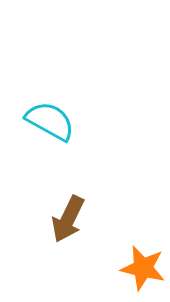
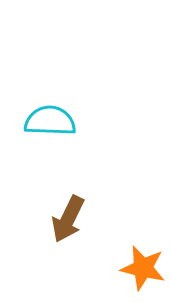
cyan semicircle: rotated 27 degrees counterclockwise
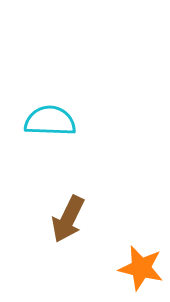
orange star: moved 2 px left
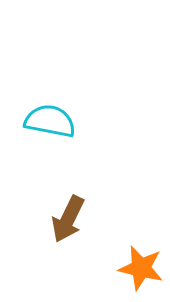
cyan semicircle: rotated 9 degrees clockwise
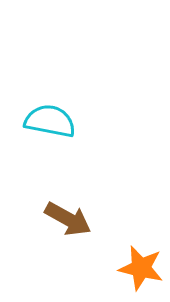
brown arrow: rotated 87 degrees counterclockwise
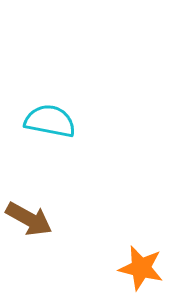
brown arrow: moved 39 px left
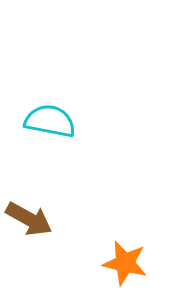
orange star: moved 16 px left, 5 px up
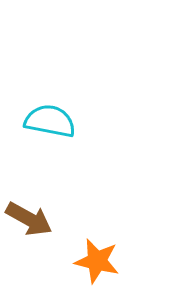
orange star: moved 28 px left, 2 px up
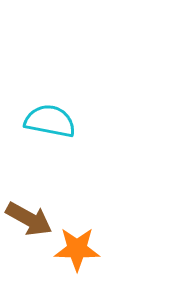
orange star: moved 20 px left, 12 px up; rotated 12 degrees counterclockwise
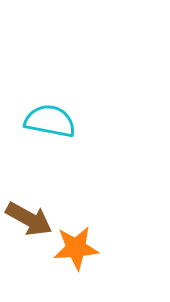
orange star: moved 1 px left, 1 px up; rotated 6 degrees counterclockwise
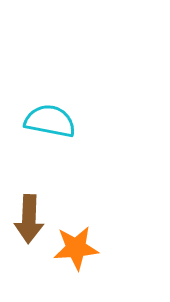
brown arrow: rotated 63 degrees clockwise
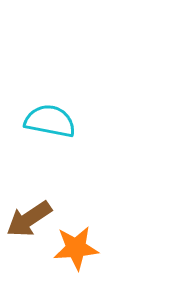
brown arrow: rotated 54 degrees clockwise
